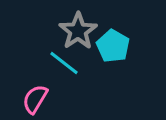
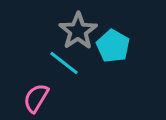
pink semicircle: moved 1 px right, 1 px up
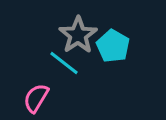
gray star: moved 4 px down
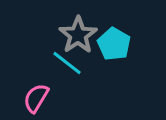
cyan pentagon: moved 1 px right, 2 px up
cyan line: moved 3 px right
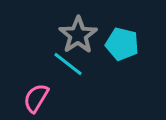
cyan pentagon: moved 8 px right; rotated 16 degrees counterclockwise
cyan line: moved 1 px right, 1 px down
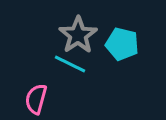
cyan line: moved 2 px right; rotated 12 degrees counterclockwise
pink semicircle: moved 1 px down; rotated 16 degrees counterclockwise
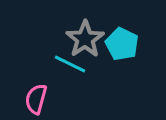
gray star: moved 7 px right, 4 px down
cyan pentagon: rotated 12 degrees clockwise
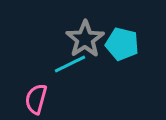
cyan pentagon: rotated 12 degrees counterclockwise
cyan line: rotated 52 degrees counterclockwise
